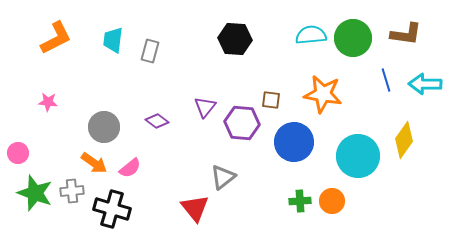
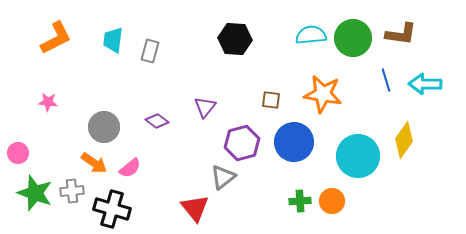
brown L-shape: moved 5 px left
purple hexagon: moved 20 px down; rotated 20 degrees counterclockwise
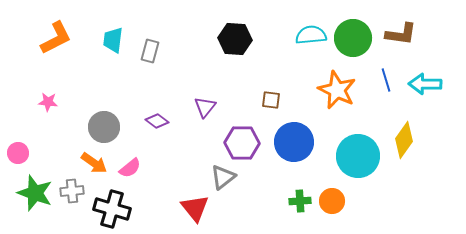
orange star: moved 14 px right, 4 px up; rotated 15 degrees clockwise
purple hexagon: rotated 16 degrees clockwise
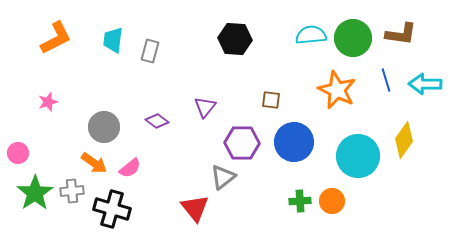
pink star: rotated 24 degrees counterclockwise
green star: rotated 18 degrees clockwise
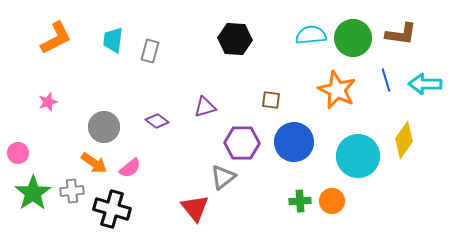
purple triangle: rotated 35 degrees clockwise
green star: moved 2 px left
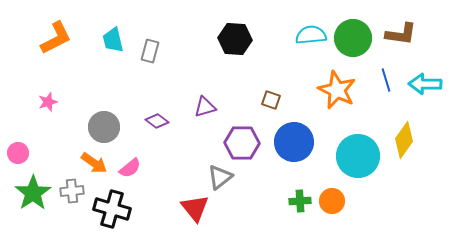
cyan trapezoid: rotated 20 degrees counterclockwise
brown square: rotated 12 degrees clockwise
gray triangle: moved 3 px left
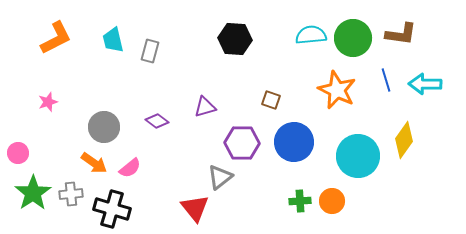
gray cross: moved 1 px left, 3 px down
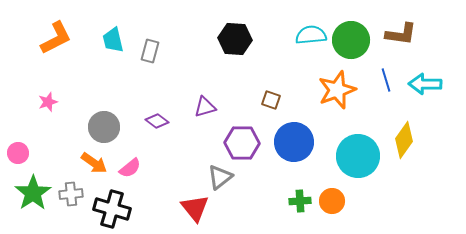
green circle: moved 2 px left, 2 px down
orange star: rotated 27 degrees clockwise
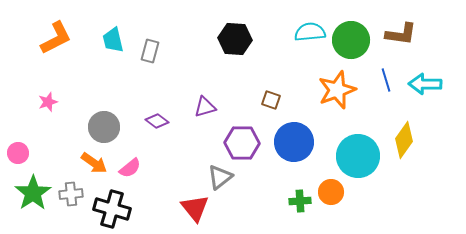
cyan semicircle: moved 1 px left, 3 px up
orange circle: moved 1 px left, 9 px up
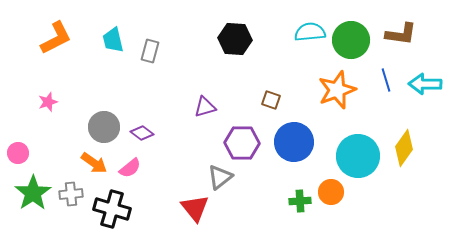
purple diamond: moved 15 px left, 12 px down
yellow diamond: moved 8 px down
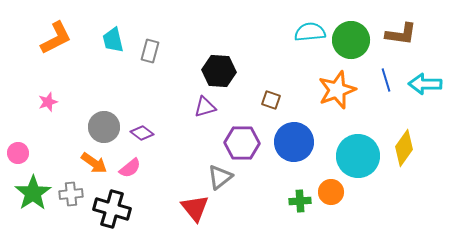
black hexagon: moved 16 px left, 32 px down
